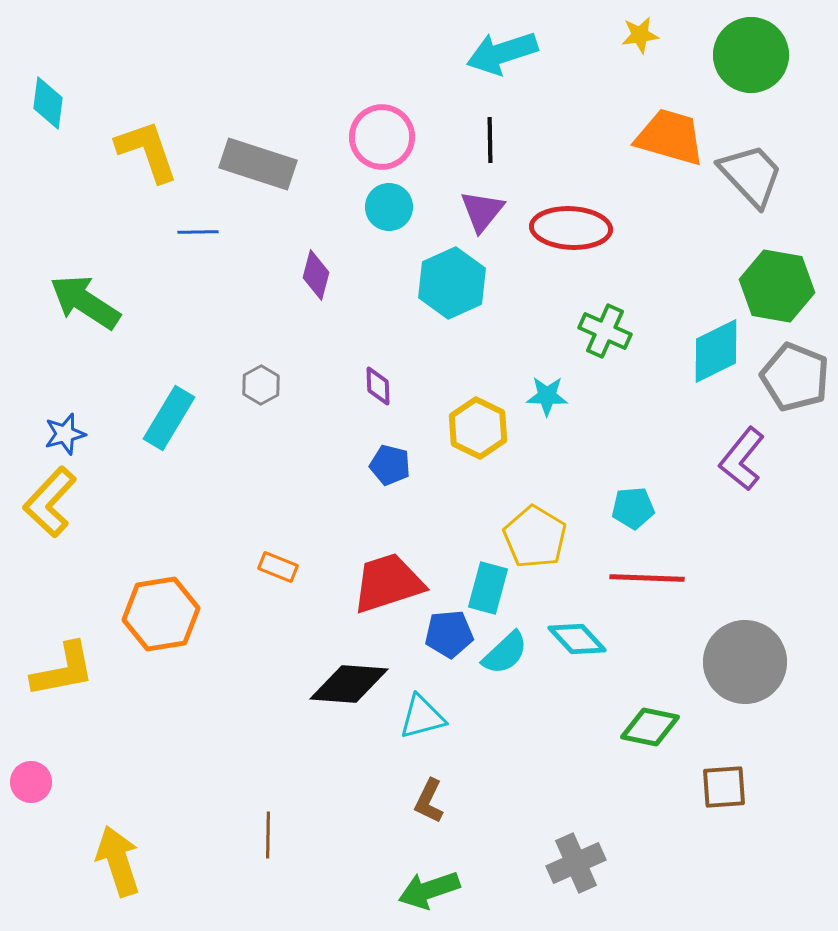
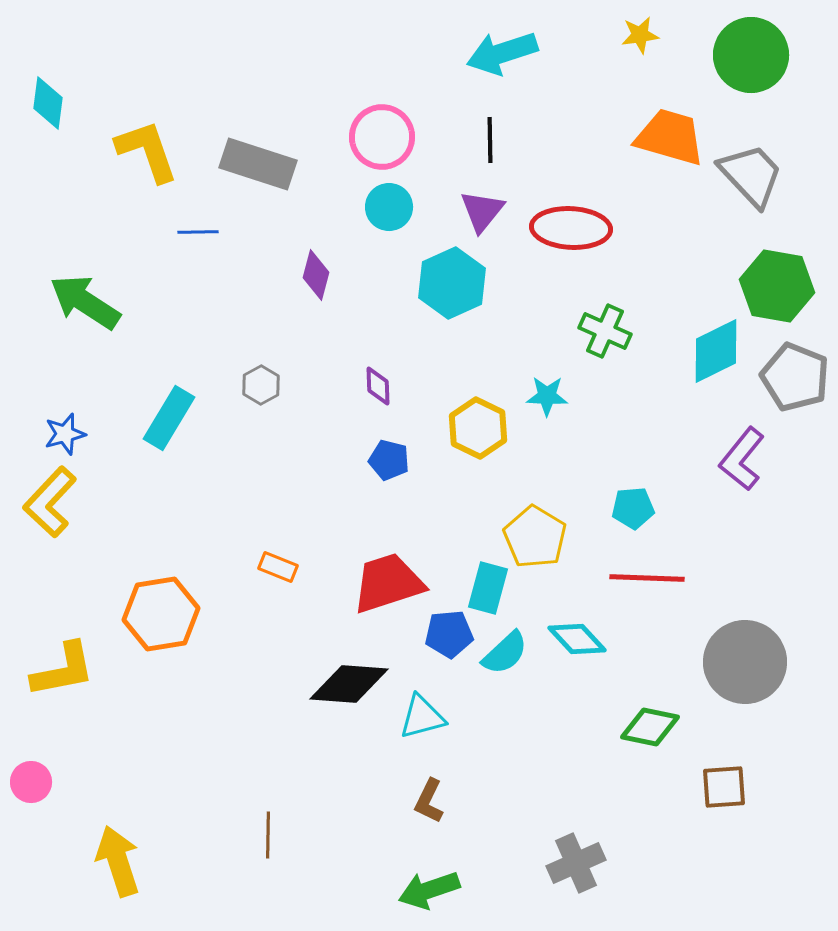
blue pentagon at (390, 465): moved 1 px left, 5 px up
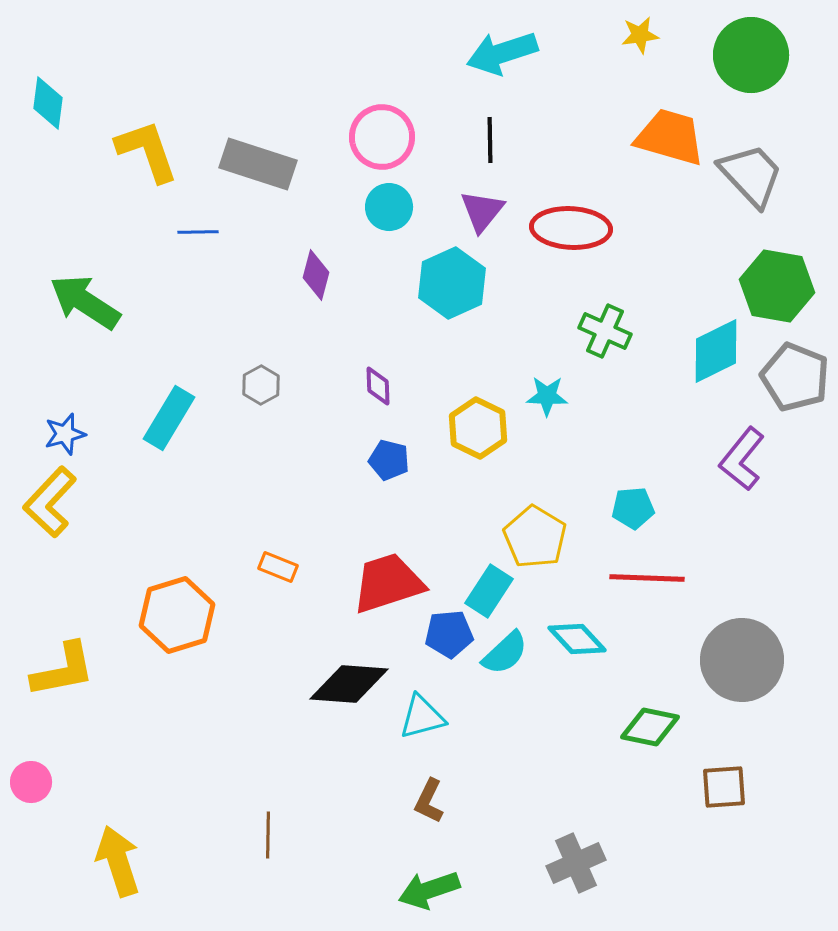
cyan rectangle at (488, 588): moved 1 px right, 3 px down; rotated 18 degrees clockwise
orange hexagon at (161, 614): moved 16 px right, 1 px down; rotated 8 degrees counterclockwise
gray circle at (745, 662): moved 3 px left, 2 px up
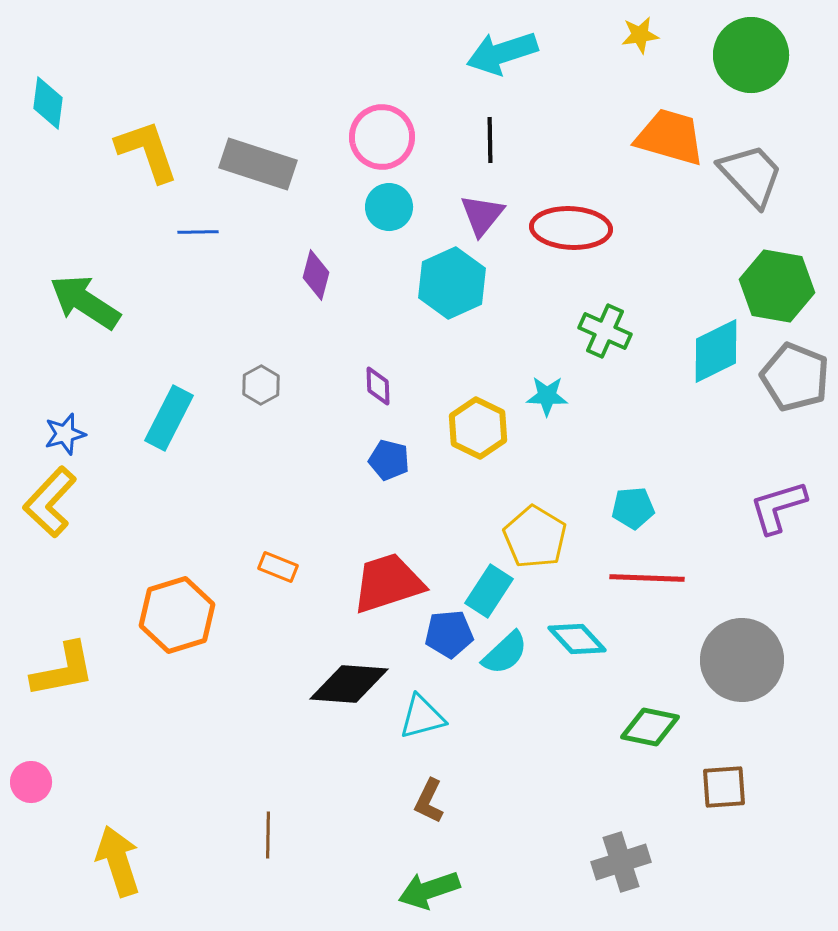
purple triangle at (482, 211): moved 4 px down
cyan rectangle at (169, 418): rotated 4 degrees counterclockwise
purple L-shape at (742, 459): moved 36 px right, 48 px down; rotated 34 degrees clockwise
gray cross at (576, 863): moved 45 px right, 1 px up; rotated 6 degrees clockwise
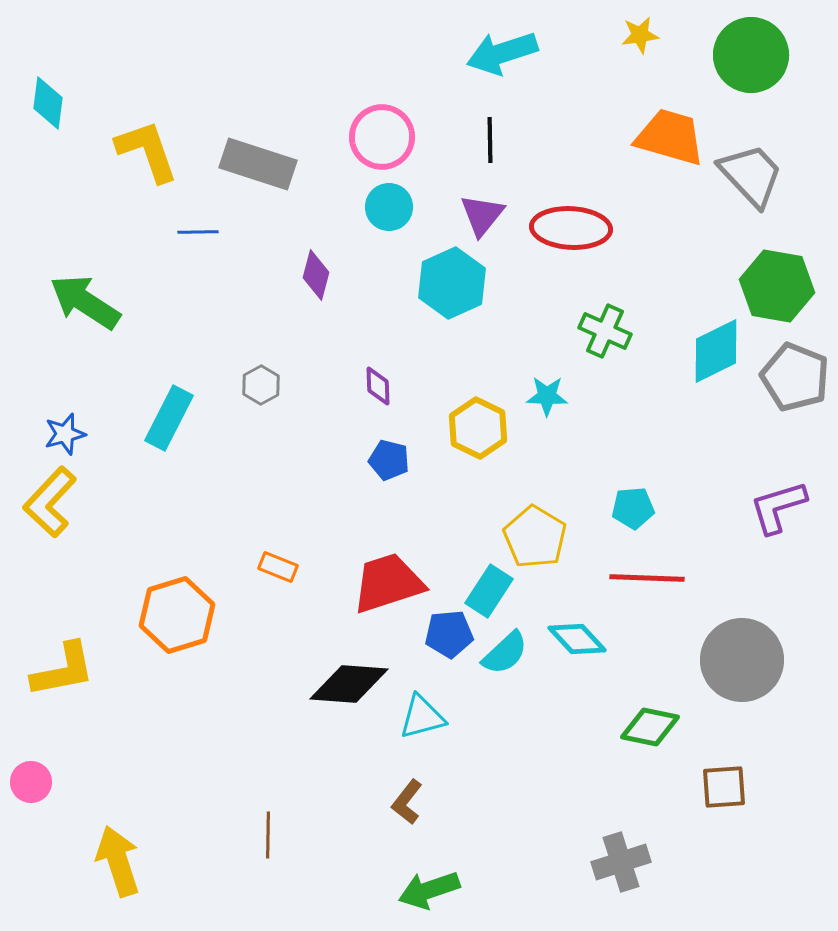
brown L-shape at (429, 801): moved 22 px left, 1 px down; rotated 12 degrees clockwise
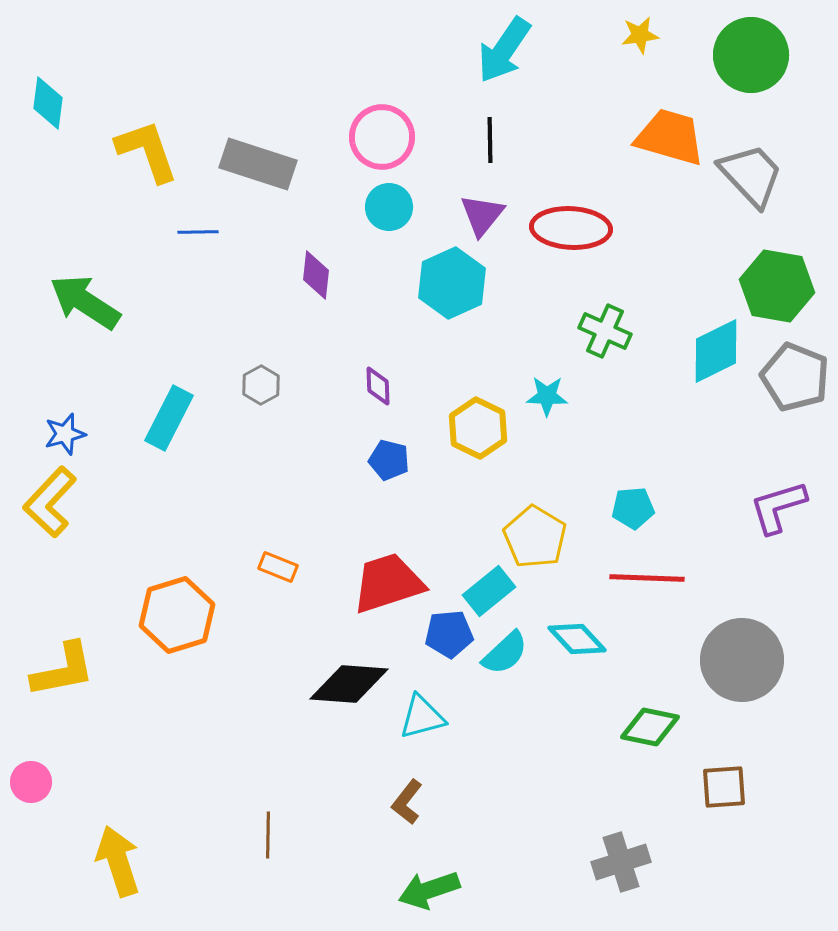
cyan arrow at (502, 53): moved 2 px right, 3 px up; rotated 38 degrees counterclockwise
purple diamond at (316, 275): rotated 9 degrees counterclockwise
cyan rectangle at (489, 591): rotated 18 degrees clockwise
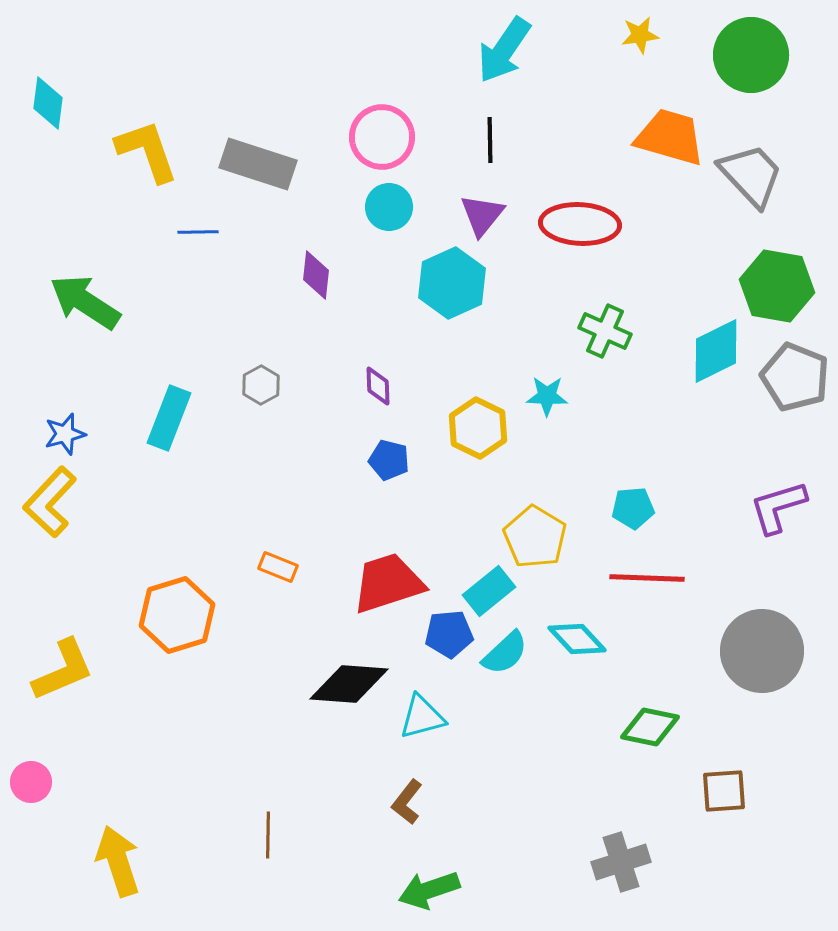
red ellipse at (571, 228): moved 9 px right, 4 px up
cyan rectangle at (169, 418): rotated 6 degrees counterclockwise
gray circle at (742, 660): moved 20 px right, 9 px up
yellow L-shape at (63, 670): rotated 12 degrees counterclockwise
brown square at (724, 787): moved 4 px down
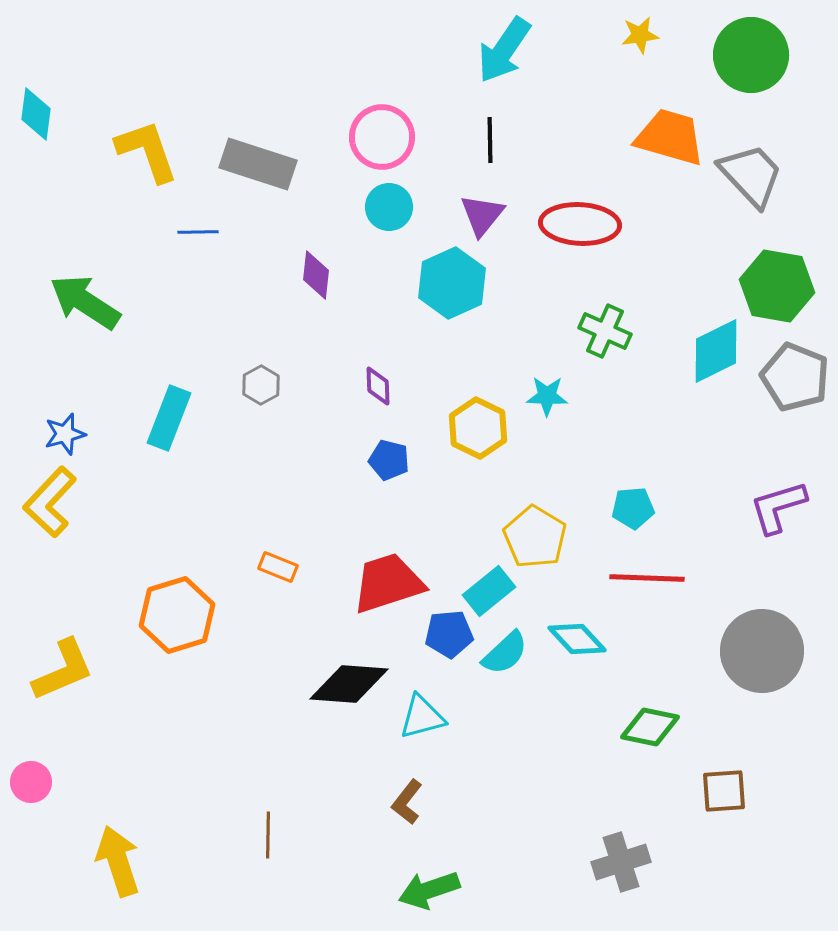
cyan diamond at (48, 103): moved 12 px left, 11 px down
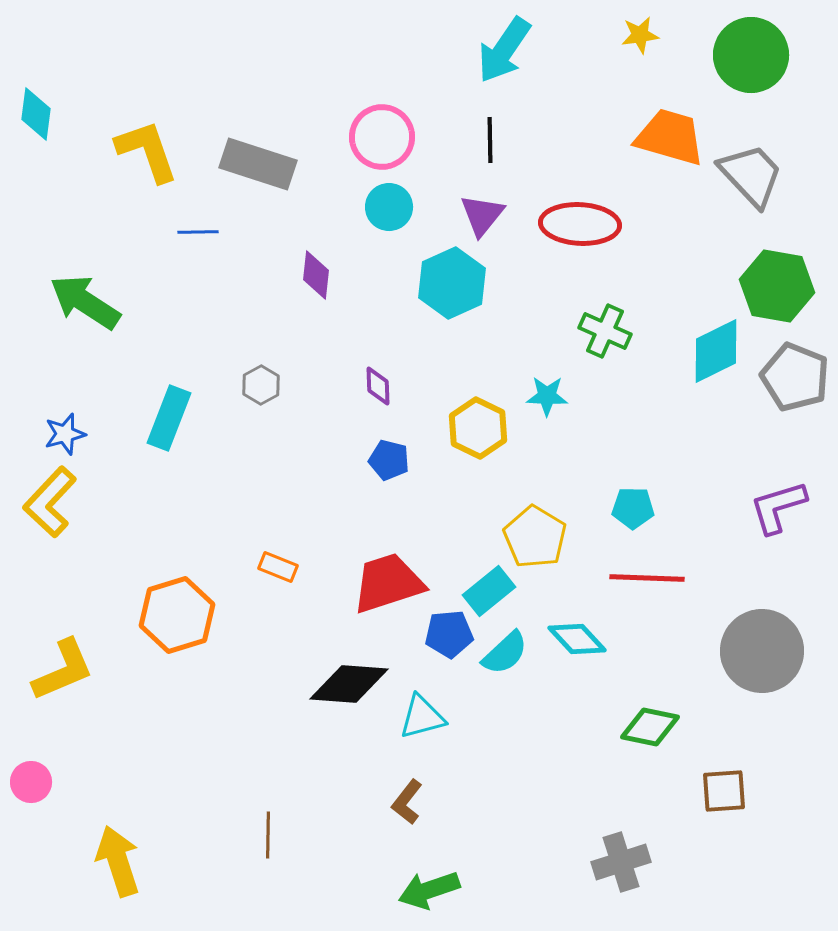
cyan pentagon at (633, 508): rotated 6 degrees clockwise
